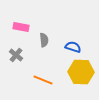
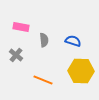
blue semicircle: moved 6 px up
yellow hexagon: moved 1 px up
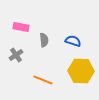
gray cross: rotated 16 degrees clockwise
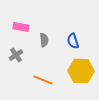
blue semicircle: rotated 126 degrees counterclockwise
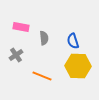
gray semicircle: moved 2 px up
yellow hexagon: moved 3 px left, 5 px up
orange line: moved 1 px left, 4 px up
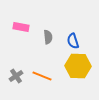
gray semicircle: moved 4 px right, 1 px up
gray cross: moved 21 px down
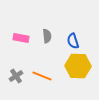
pink rectangle: moved 11 px down
gray semicircle: moved 1 px left, 1 px up
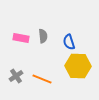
gray semicircle: moved 4 px left
blue semicircle: moved 4 px left, 1 px down
orange line: moved 3 px down
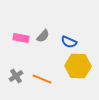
gray semicircle: rotated 48 degrees clockwise
blue semicircle: rotated 49 degrees counterclockwise
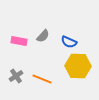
pink rectangle: moved 2 px left, 3 px down
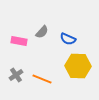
gray semicircle: moved 1 px left, 4 px up
blue semicircle: moved 1 px left, 3 px up
gray cross: moved 1 px up
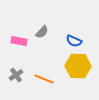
blue semicircle: moved 6 px right, 2 px down
orange line: moved 2 px right
